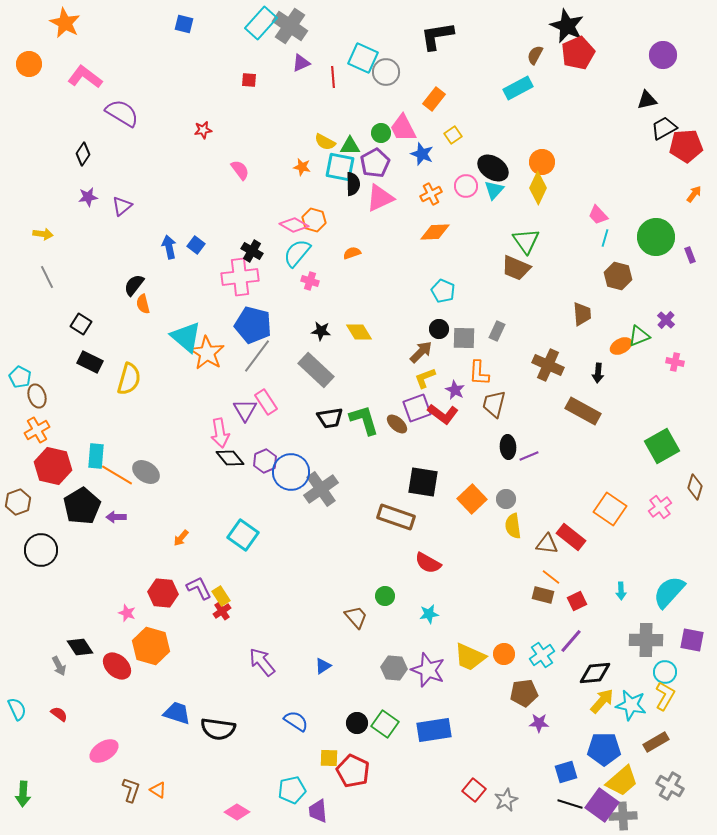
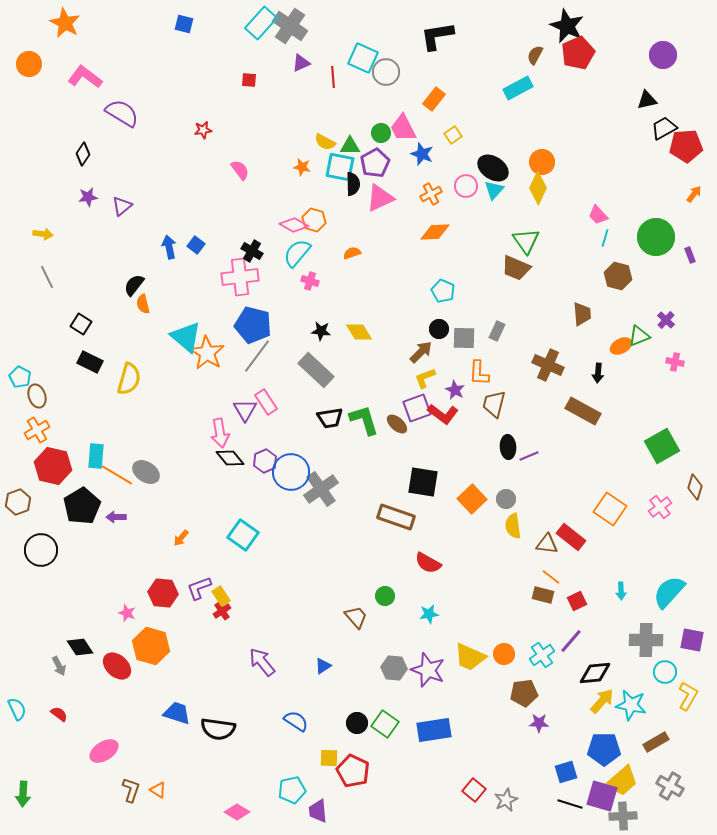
purple L-shape at (199, 588): rotated 84 degrees counterclockwise
yellow L-shape at (665, 696): moved 23 px right
purple square at (602, 805): moved 9 px up; rotated 20 degrees counterclockwise
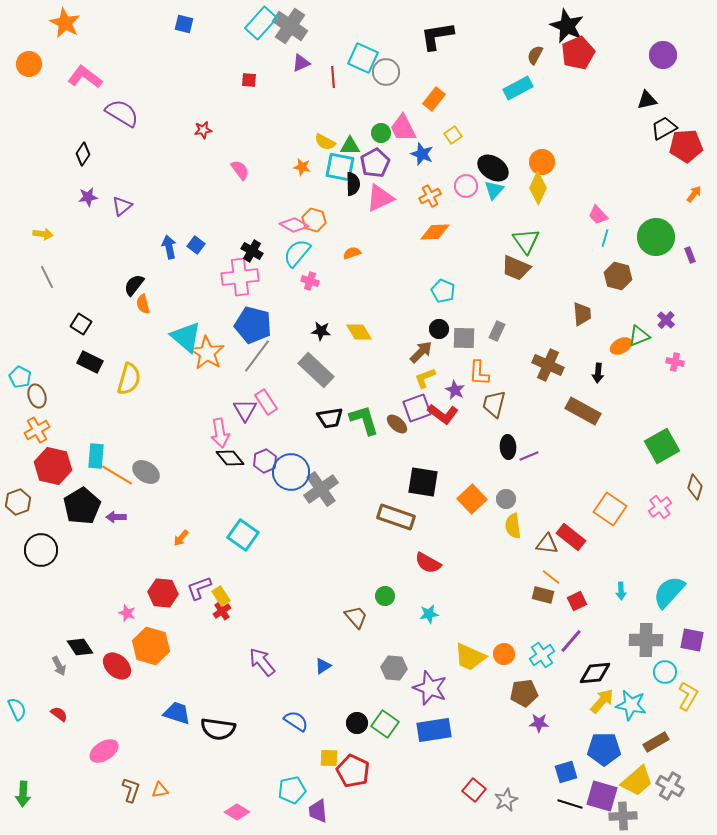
orange cross at (431, 194): moved 1 px left, 2 px down
purple star at (428, 670): moved 2 px right, 18 px down
yellow trapezoid at (622, 781): moved 15 px right
orange triangle at (158, 790): moved 2 px right; rotated 42 degrees counterclockwise
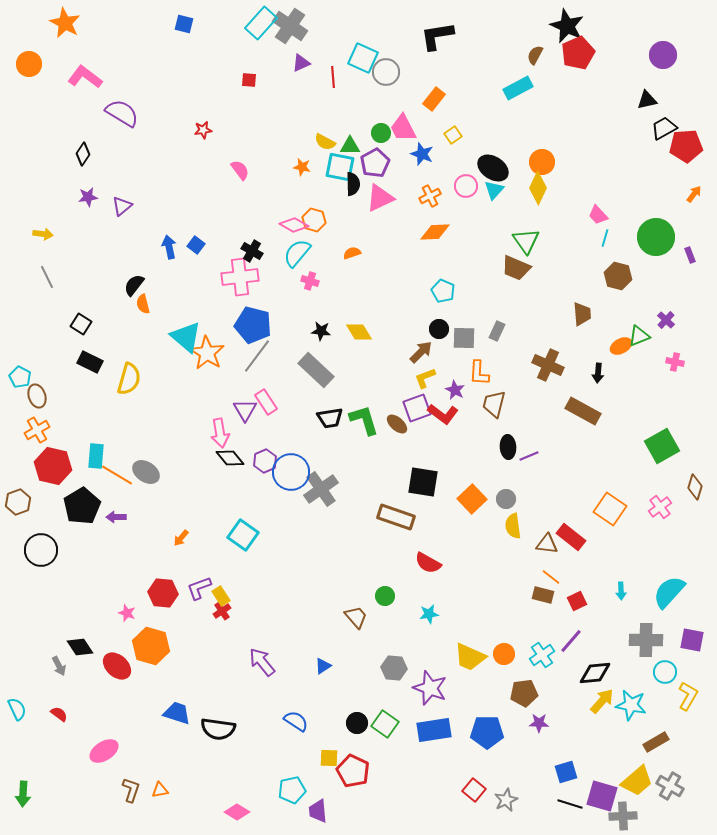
blue pentagon at (604, 749): moved 117 px left, 17 px up
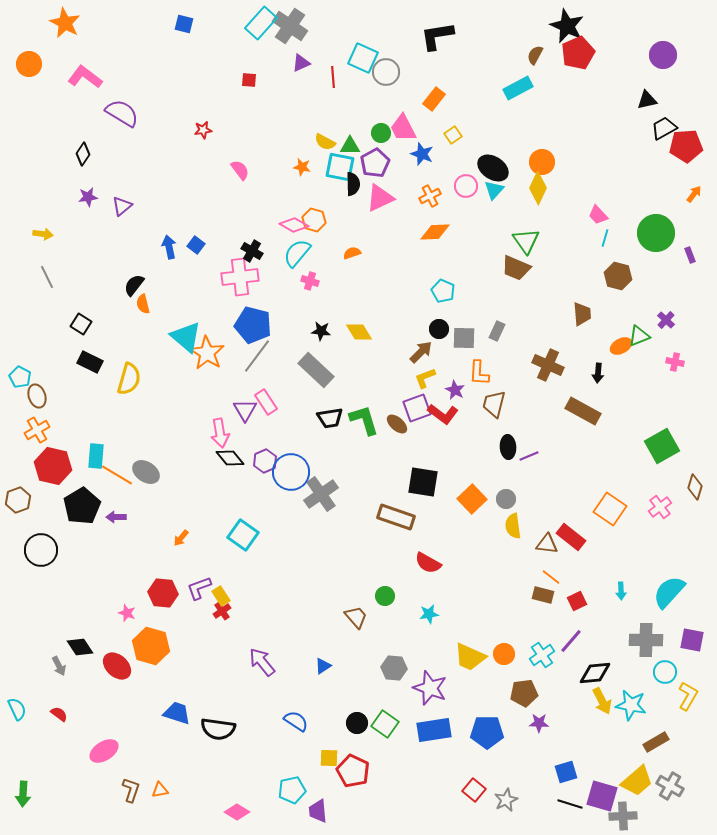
green circle at (656, 237): moved 4 px up
gray cross at (321, 489): moved 5 px down
brown hexagon at (18, 502): moved 2 px up
yellow arrow at (602, 701): rotated 112 degrees clockwise
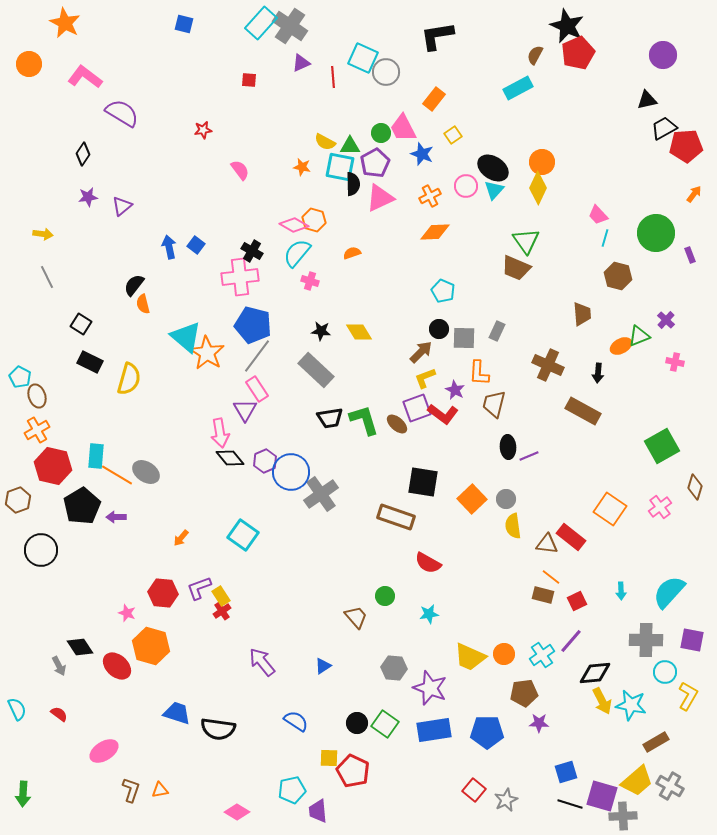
pink rectangle at (266, 402): moved 9 px left, 13 px up
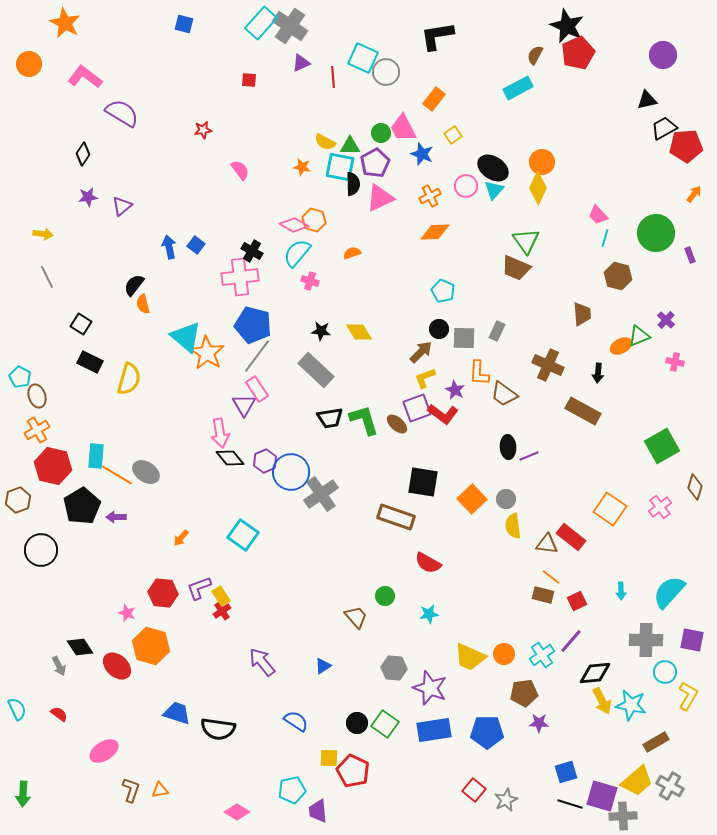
brown trapezoid at (494, 404): moved 10 px right, 10 px up; rotated 68 degrees counterclockwise
purple triangle at (245, 410): moved 1 px left, 5 px up
